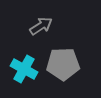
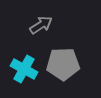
gray arrow: moved 1 px up
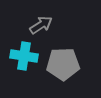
cyan cross: moved 13 px up; rotated 20 degrees counterclockwise
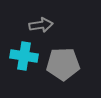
gray arrow: rotated 25 degrees clockwise
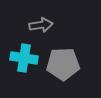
cyan cross: moved 2 px down
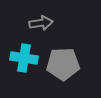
gray arrow: moved 2 px up
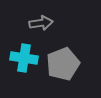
gray pentagon: rotated 20 degrees counterclockwise
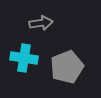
gray pentagon: moved 4 px right, 3 px down
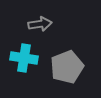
gray arrow: moved 1 px left, 1 px down
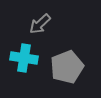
gray arrow: rotated 145 degrees clockwise
